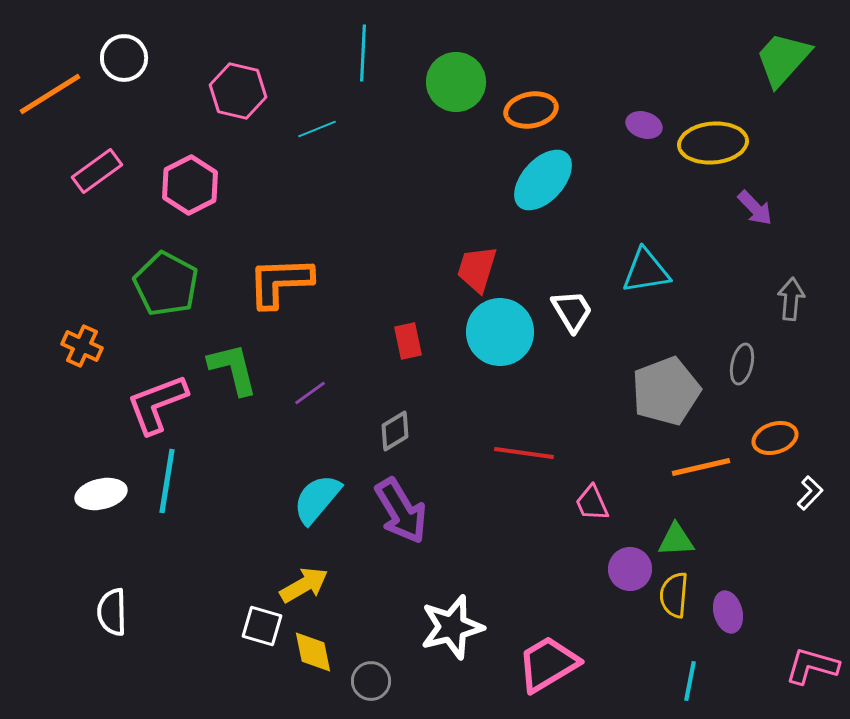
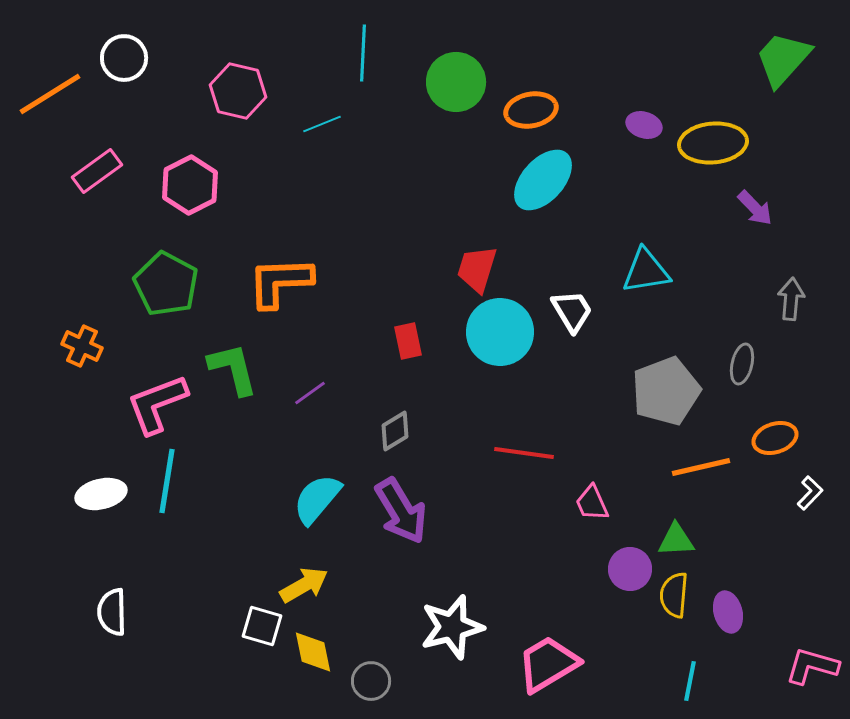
cyan line at (317, 129): moved 5 px right, 5 px up
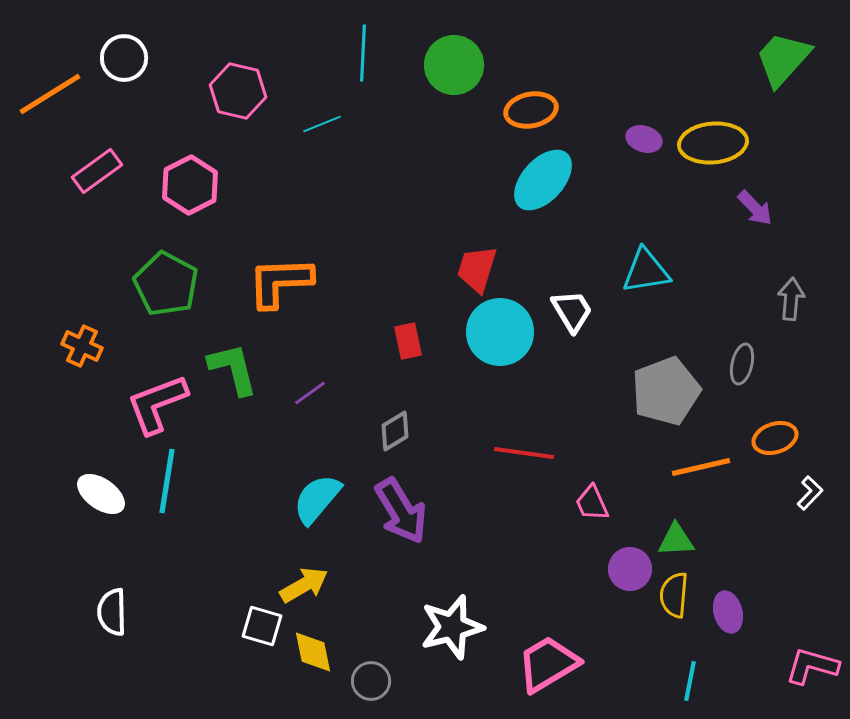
green circle at (456, 82): moved 2 px left, 17 px up
purple ellipse at (644, 125): moved 14 px down
white ellipse at (101, 494): rotated 48 degrees clockwise
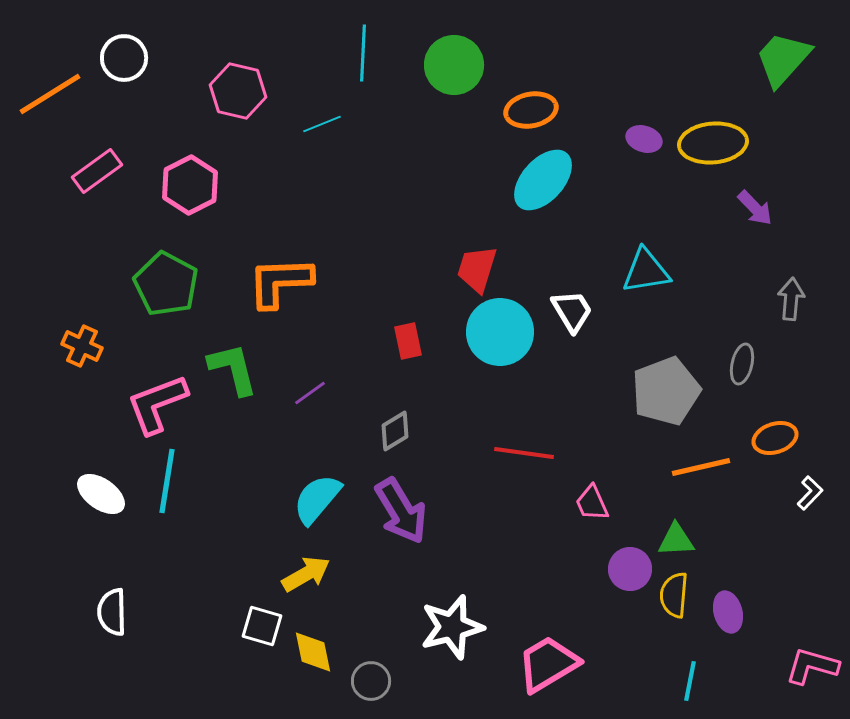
yellow arrow at (304, 585): moved 2 px right, 11 px up
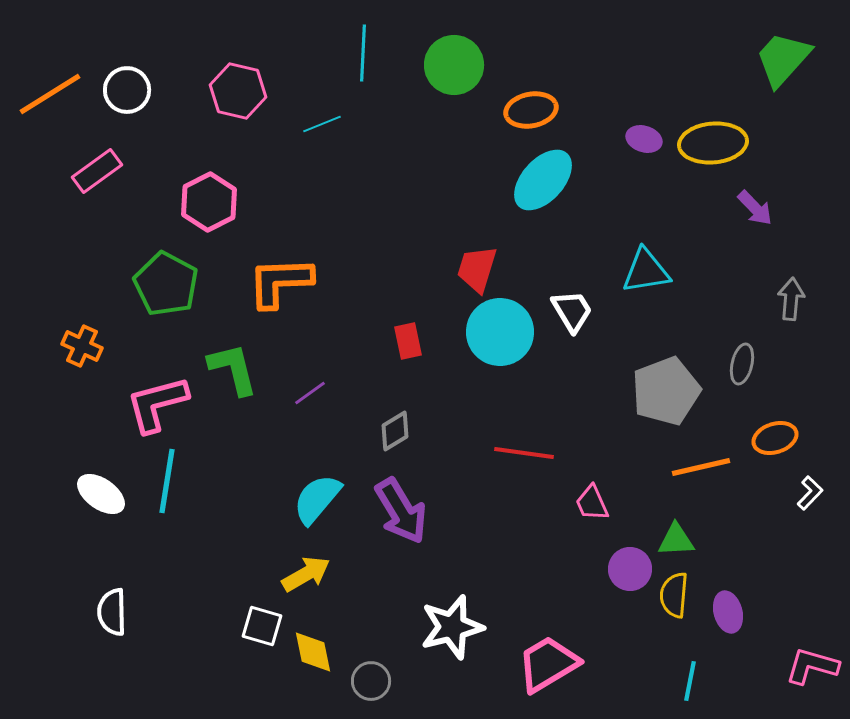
white circle at (124, 58): moved 3 px right, 32 px down
pink hexagon at (190, 185): moved 19 px right, 17 px down
pink L-shape at (157, 404): rotated 6 degrees clockwise
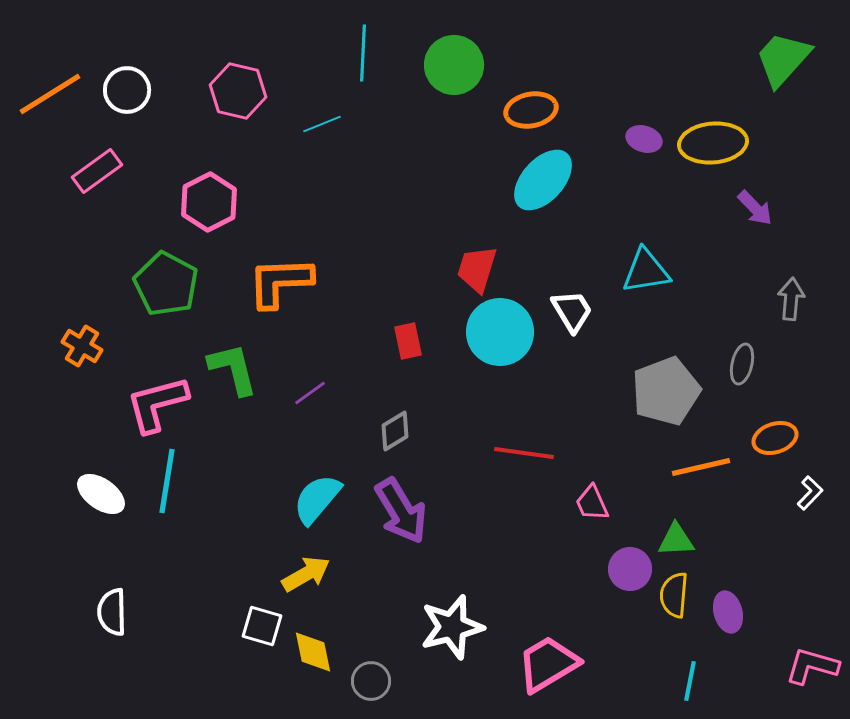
orange cross at (82, 346): rotated 6 degrees clockwise
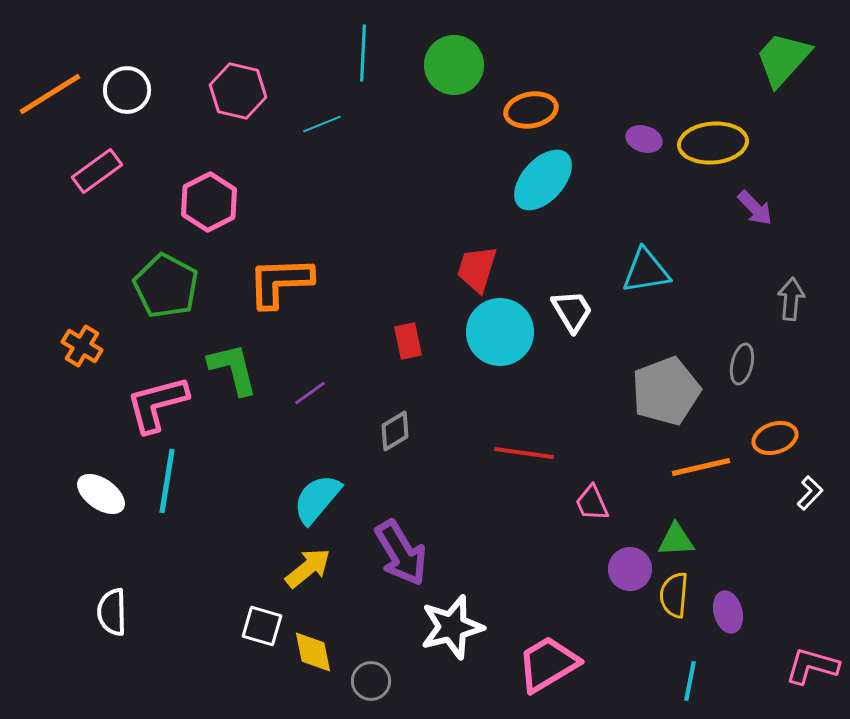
green pentagon at (166, 284): moved 2 px down
purple arrow at (401, 511): moved 42 px down
yellow arrow at (306, 574): moved 2 px right, 6 px up; rotated 9 degrees counterclockwise
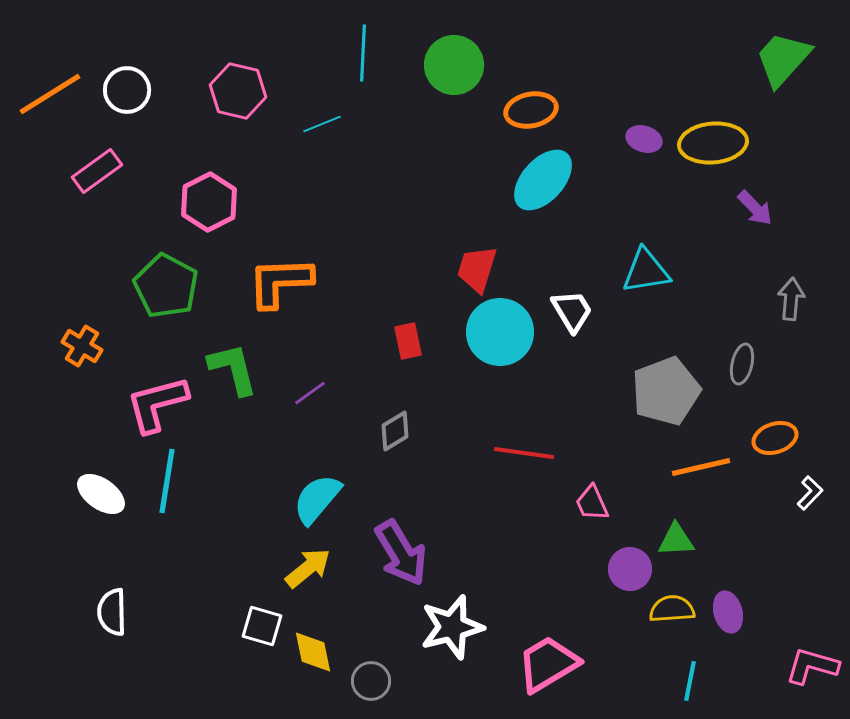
yellow semicircle at (674, 595): moved 2 px left, 14 px down; rotated 81 degrees clockwise
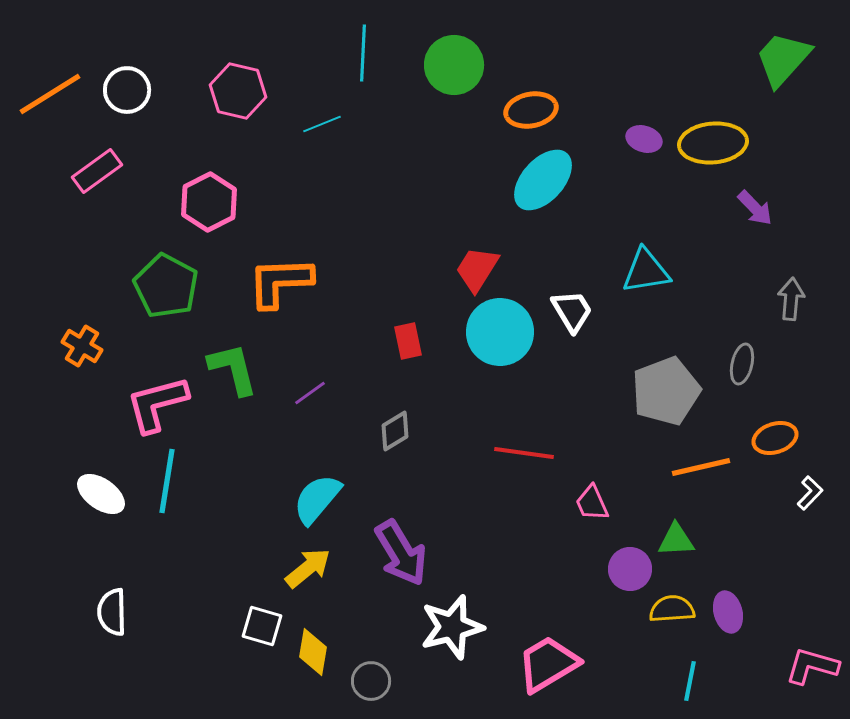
red trapezoid at (477, 269): rotated 15 degrees clockwise
yellow diamond at (313, 652): rotated 21 degrees clockwise
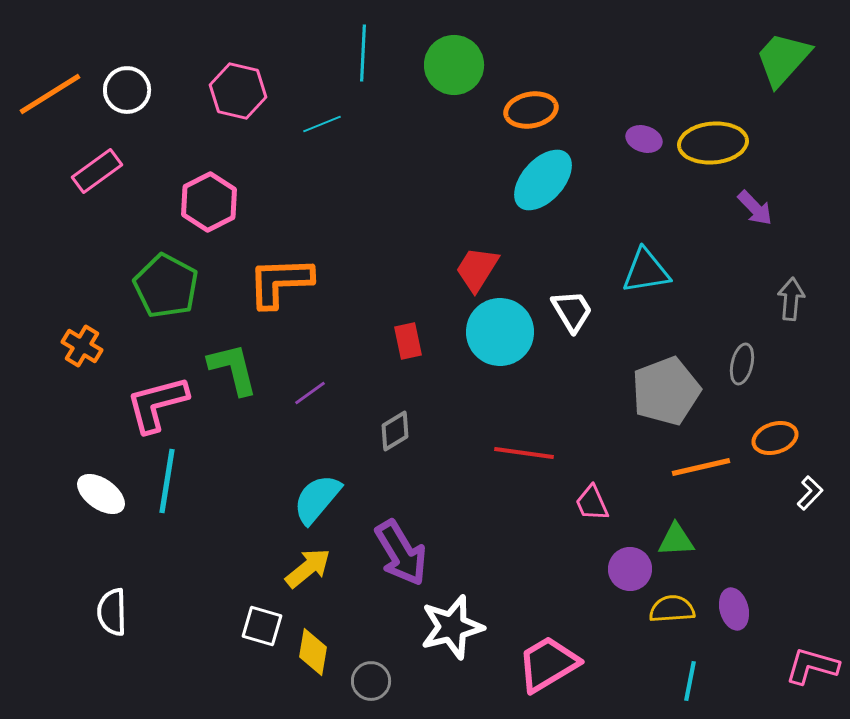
purple ellipse at (728, 612): moved 6 px right, 3 px up
